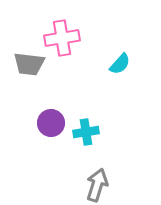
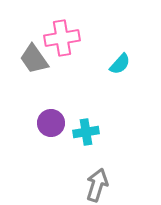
gray trapezoid: moved 5 px right, 5 px up; rotated 48 degrees clockwise
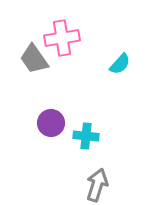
cyan cross: moved 4 px down; rotated 15 degrees clockwise
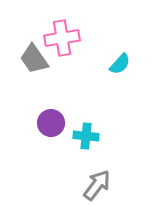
gray arrow: rotated 20 degrees clockwise
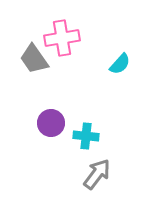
gray arrow: moved 11 px up
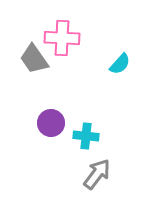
pink cross: rotated 12 degrees clockwise
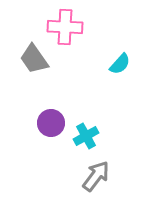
pink cross: moved 3 px right, 11 px up
cyan cross: rotated 35 degrees counterclockwise
gray arrow: moved 1 px left, 2 px down
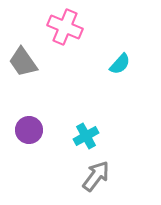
pink cross: rotated 20 degrees clockwise
gray trapezoid: moved 11 px left, 3 px down
purple circle: moved 22 px left, 7 px down
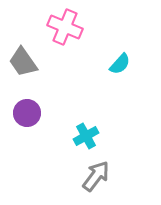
purple circle: moved 2 px left, 17 px up
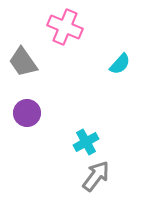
cyan cross: moved 6 px down
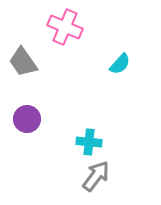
purple circle: moved 6 px down
cyan cross: moved 3 px right; rotated 35 degrees clockwise
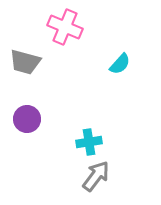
gray trapezoid: moved 2 px right; rotated 40 degrees counterclockwise
cyan cross: rotated 15 degrees counterclockwise
